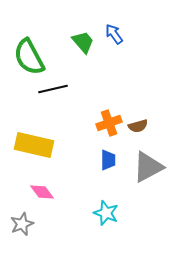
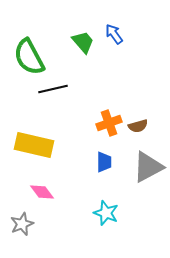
blue trapezoid: moved 4 px left, 2 px down
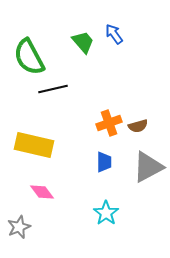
cyan star: rotated 15 degrees clockwise
gray star: moved 3 px left, 3 px down
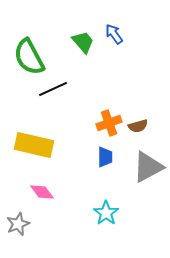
black line: rotated 12 degrees counterclockwise
blue trapezoid: moved 1 px right, 5 px up
gray star: moved 1 px left, 3 px up
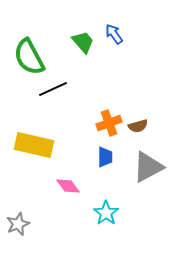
pink diamond: moved 26 px right, 6 px up
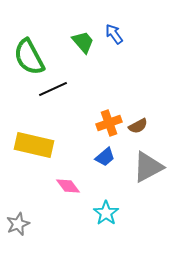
brown semicircle: rotated 12 degrees counterclockwise
blue trapezoid: rotated 50 degrees clockwise
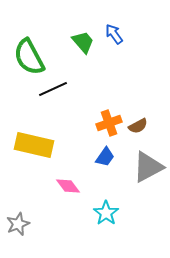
blue trapezoid: rotated 15 degrees counterclockwise
